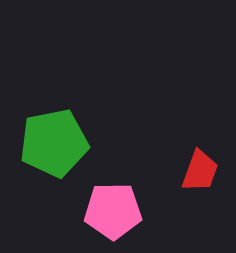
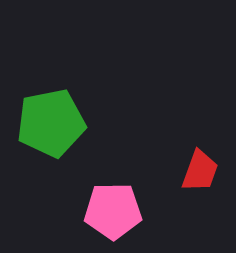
green pentagon: moved 3 px left, 20 px up
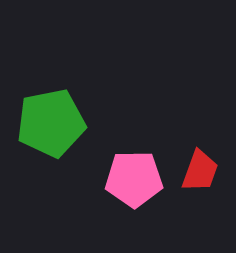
pink pentagon: moved 21 px right, 32 px up
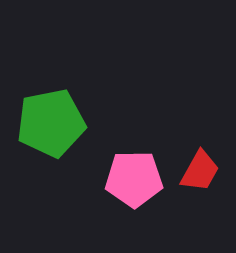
red trapezoid: rotated 9 degrees clockwise
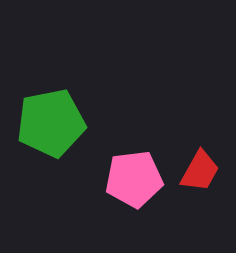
pink pentagon: rotated 6 degrees counterclockwise
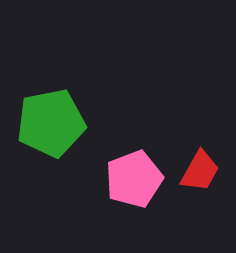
pink pentagon: rotated 14 degrees counterclockwise
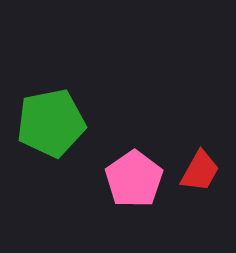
pink pentagon: rotated 14 degrees counterclockwise
